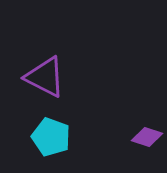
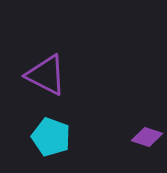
purple triangle: moved 1 px right, 2 px up
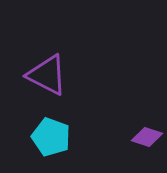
purple triangle: moved 1 px right
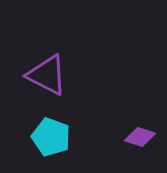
purple diamond: moved 7 px left
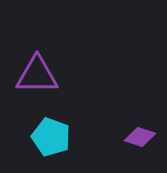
purple triangle: moved 10 px left; rotated 27 degrees counterclockwise
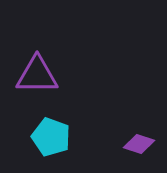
purple diamond: moved 1 px left, 7 px down
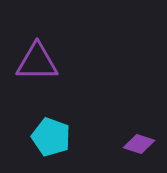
purple triangle: moved 13 px up
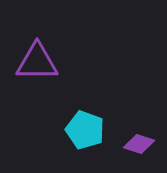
cyan pentagon: moved 34 px right, 7 px up
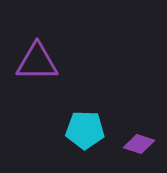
cyan pentagon: rotated 18 degrees counterclockwise
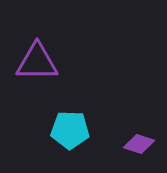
cyan pentagon: moved 15 px left
